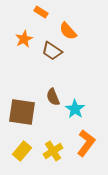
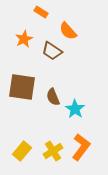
brown square: moved 25 px up
orange L-shape: moved 5 px left, 4 px down
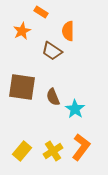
orange semicircle: rotated 42 degrees clockwise
orange star: moved 2 px left, 8 px up
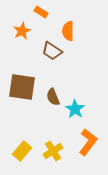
orange L-shape: moved 7 px right, 5 px up
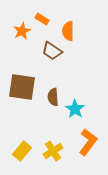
orange rectangle: moved 1 px right, 7 px down
brown semicircle: rotated 18 degrees clockwise
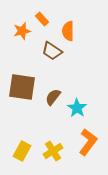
orange rectangle: rotated 16 degrees clockwise
orange star: rotated 12 degrees clockwise
brown semicircle: rotated 42 degrees clockwise
cyan star: moved 2 px right, 1 px up
yellow rectangle: rotated 12 degrees counterclockwise
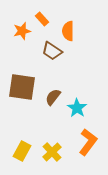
yellow cross: moved 1 px left, 1 px down; rotated 12 degrees counterclockwise
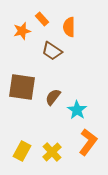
orange semicircle: moved 1 px right, 4 px up
cyan star: moved 2 px down
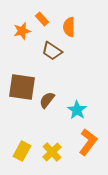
brown semicircle: moved 6 px left, 3 px down
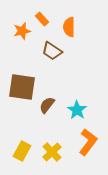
brown semicircle: moved 5 px down
